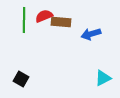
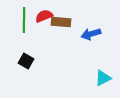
black square: moved 5 px right, 18 px up
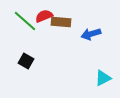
green line: moved 1 px right, 1 px down; rotated 50 degrees counterclockwise
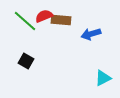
brown rectangle: moved 2 px up
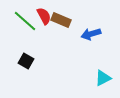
red semicircle: rotated 84 degrees clockwise
brown rectangle: rotated 18 degrees clockwise
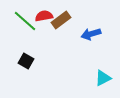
red semicircle: rotated 72 degrees counterclockwise
brown rectangle: rotated 60 degrees counterclockwise
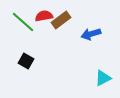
green line: moved 2 px left, 1 px down
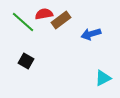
red semicircle: moved 2 px up
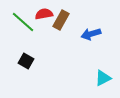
brown rectangle: rotated 24 degrees counterclockwise
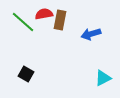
brown rectangle: moved 1 px left; rotated 18 degrees counterclockwise
black square: moved 13 px down
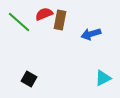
red semicircle: rotated 12 degrees counterclockwise
green line: moved 4 px left
black square: moved 3 px right, 5 px down
